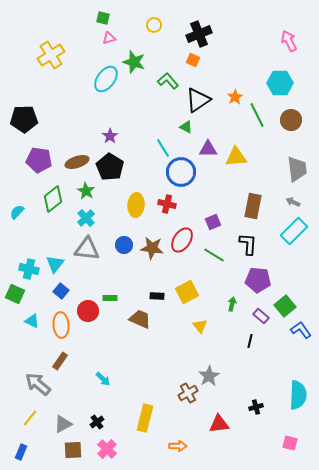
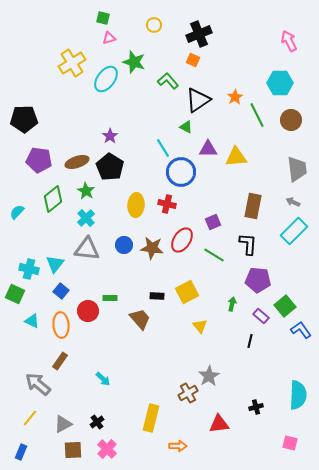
yellow cross at (51, 55): moved 21 px right, 8 px down
brown trapezoid at (140, 319): rotated 25 degrees clockwise
yellow rectangle at (145, 418): moved 6 px right
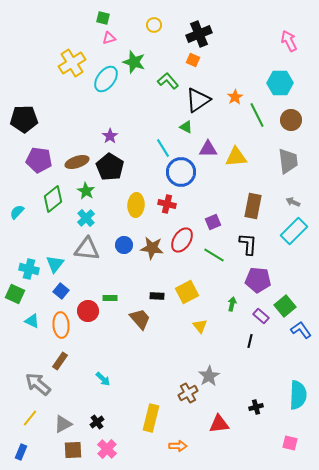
gray trapezoid at (297, 169): moved 9 px left, 8 px up
